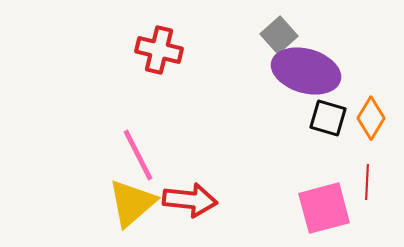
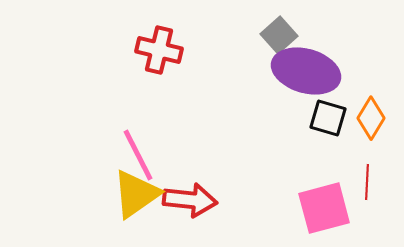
yellow triangle: moved 4 px right, 9 px up; rotated 6 degrees clockwise
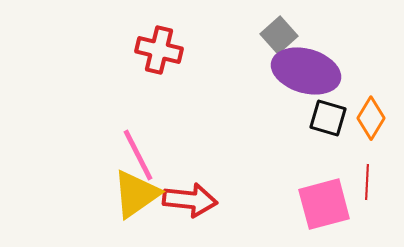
pink square: moved 4 px up
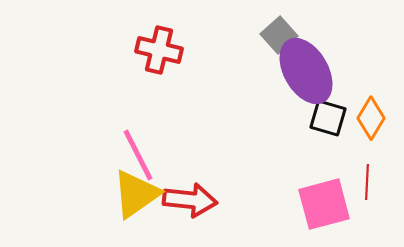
purple ellipse: rotated 44 degrees clockwise
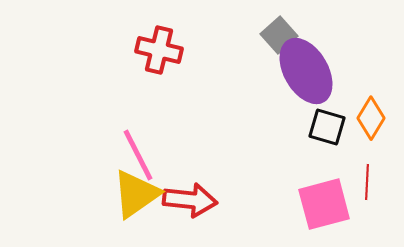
black square: moved 1 px left, 9 px down
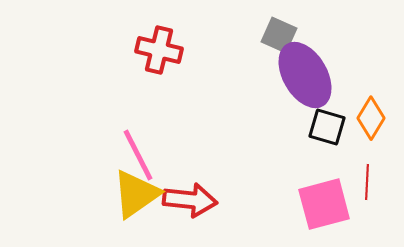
gray square: rotated 24 degrees counterclockwise
purple ellipse: moved 1 px left, 4 px down
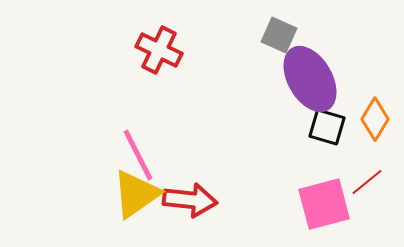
red cross: rotated 12 degrees clockwise
purple ellipse: moved 5 px right, 4 px down
orange diamond: moved 4 px right, 1 px down
red line: rotated 48 degrees clockwise
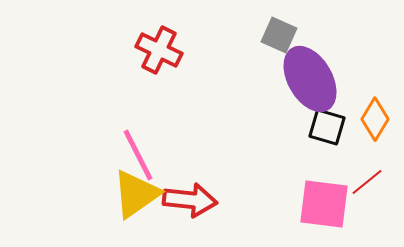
pink square: rotated 22 degrees clockwise
